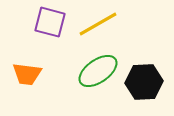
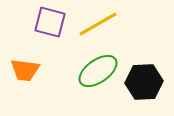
orange trapezoid: moved 2 px left, 4 px up
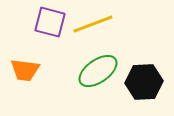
yellow line: moved 5 px left; rotated 9 degrees clockwise
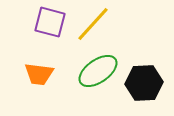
yellow line: rotated 27 degrees counterclockwise
orange trapezoid: moved 14 px right, 4 px down
black hexagon: moved 1 px down
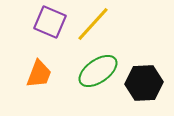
purple square: rotated 8 degrees clockwise
orange trapezoid: rotated 76 degrees counterclockwise
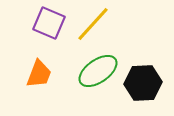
purple square: moved 1 px left, 1 px down
black hexagon: moved 1 px left
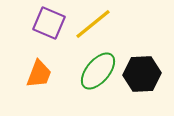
yellow line: rotated 9 degrees clockwise
green ellipse: rotated 15 degrees counterclockwise
black hexagon: moved 1 px left, 9 px up
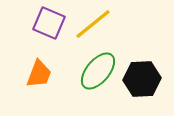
black hexagon: moved 5 px down
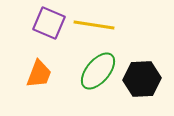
yellow line: moved 1 px right, 1 px down; rotated 48 degrees clockwise
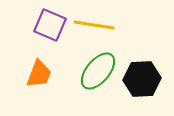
purple square: moved 1 px right, 2 px down
